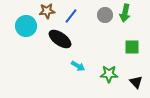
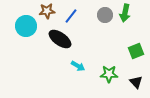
green square: moved 4 px right, 4 px down; rotated 21 degrees counterclockwise
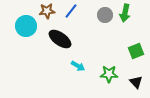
blue line: moved 5 px up
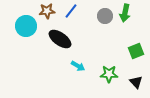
gray circle: moved 1 px down
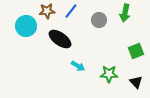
gray circle: moved 6 px left, 4 px down
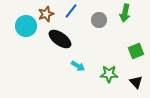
brown star: moved 1 px left, 3 px down; rotated 14 degrees counterclockwise
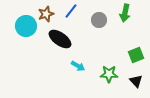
green square: moved 4 px down
black triangle: moved 1 px up
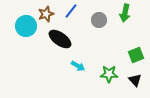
black triangle: moved 1 px left, 1 px up
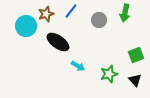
black ellipse: moved 2 px left, 3 px down
green star: rotated 18 degrees counterclockwise
